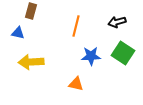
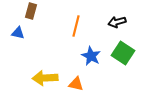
blue star: rotated 30 degrees clockwise
yellow arrow: moved 14 px right, 16 px down
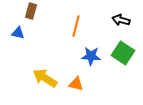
black arrow: moved 4 px right, 2 px up; rotated 30 degrees clockwise
blue star: rotated 24 degrees counterclockwise
yellow arrow: rotated 35 degrees clockwise
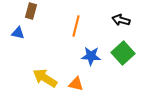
green square: rotated 15 degrees clockwise
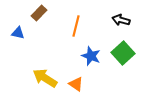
brown rectangle: moved 8 px right, 2 px down; rotated 28 degrees clockwise
blue star: rotated 18 degrees clockwise
orange triangle: rotated 21 degrees clockwise
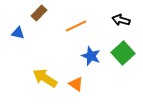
orange line: rotated 50 degrees clockwise
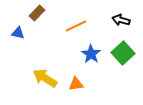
brown rectangle: moved 2 px left
blue star: moved 2 px up; rotated 12 degrees clockwise
orange triangle: rotated 42 degrees counterclockwise
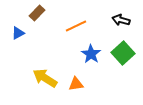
blue triangle: rotated 40 degrees counterclockwise
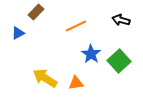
brown rectangle: moved 1 px left, 1 px up
green square: moved 4 px left, 8 px down
orange triangle: moved 1 px up
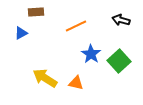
brown rectangle: rotated 42 degrees clockwise
blue triangle: moved 3 px right
orange triangle: rotated 21 degrees clockwise
